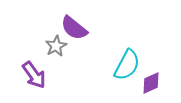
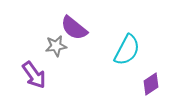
gray star: rotated 20 degrees clockwise
cyan semicircle: moved 15 px up
purple diamond: moved 1 px down; rotated 10 degrees counterclockwise
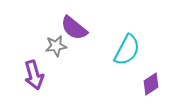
purple arrow: rotated 20 degrees clockwise
